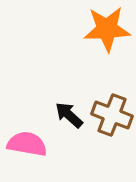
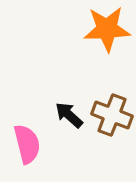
pink semicircle: rotated 66 degrees clockwise
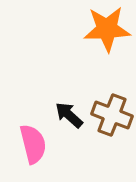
pink semicircle: moved 6 px right
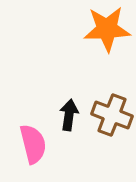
black arrow: rotated 56 degrees clockwise
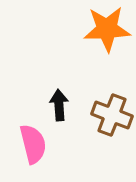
black arrow: moved 10 px left, 10 px up; rotated 12 degrees counterclockwise
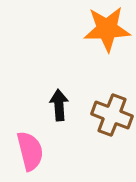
pink semicircle: moved 3 px left, 7 px down
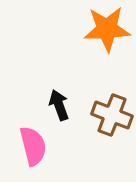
black arrow: rotated 16 degrees counterclockwise
pink semicircle: moved 3 px right, 5 px up
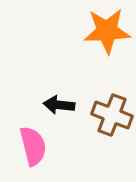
orange star: moved 2 px down
black arrow: rotated 64 degrees counterclockwise
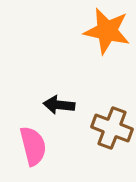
orange star: rotated 15 degrees clockwise
brown cross: moved 13 px down
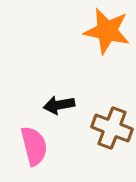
black arrow: rotated 16 degrees counterclockwise
pink semicircle: moved 1 px right
